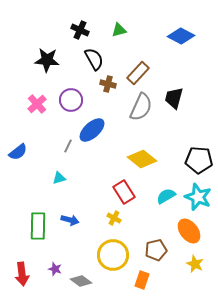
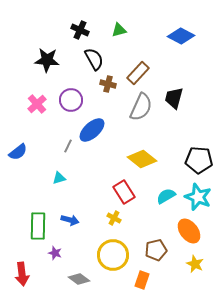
purple star: moved 16 px up
gray diamond: moved 2 px left, 2 px up
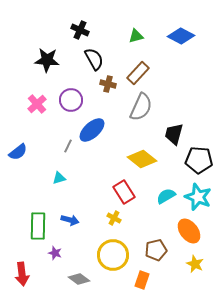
green triangle: moved 17 px right, 6 px down
black trapezoid: moved 36 px down
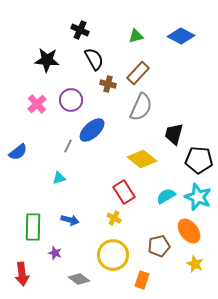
green rectangle: moved 5 px left, 1 px down
brown pentagon: moved 3 px right, 4 px up
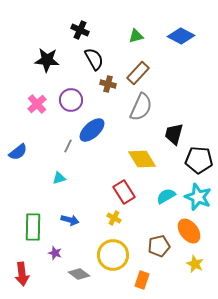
yellow diamond: rotated 20 degrees clockwise
gray diamond: moved 5 px up
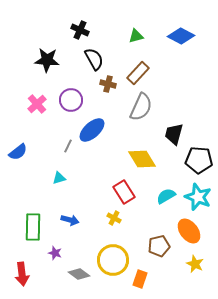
yellow circle: moved 5 px down
orange rectangle: moved 2 px left, 1 px up
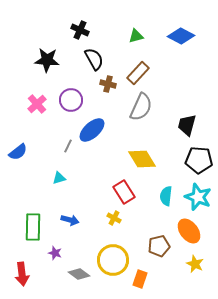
black trapezoid: moved 13 px right, 9 px up
cyan semicircle: rotated 54 degrees counterclockwise
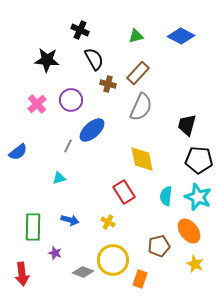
yellow diamond: rotated 20 degrees clockwise
yellow cross: moved 6 px left, 4 px down
gray diamond: moved 4 px right, 2 px up; rotated 15 degrees counterclockwise
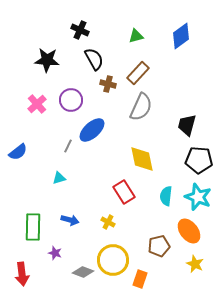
blue diamond: rotated 64 degrees counterclockwise
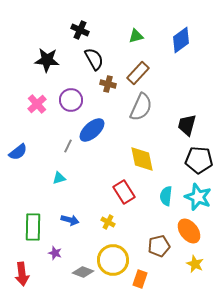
blue diamond: moved 4 px down
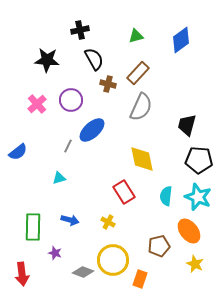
black cross: rotated 36 degrees counterclockwise
